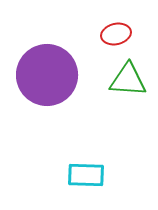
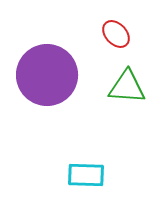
red ellipse: rotated 60 degrees clockwise
green triangle: moved 1 px left, 7 px down
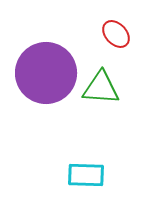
purple circle: moved 1 px left, 2 px up
green triangle: moved 26 px left, 1 px down
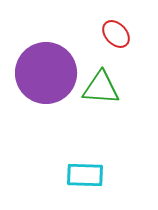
cyan rectangle: moved 1 px left
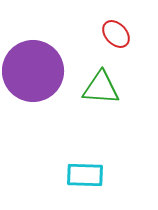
purple circle: moved 13 px left, 2 px up
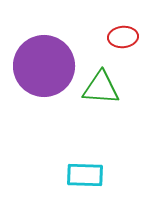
red ellipse: moved 7 px right, 3 px down; rotated 52 degrees counterclockwise
purple circle: moved 11 px right, 5 px up
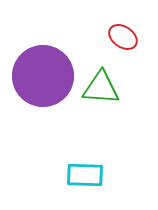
red ellipse: rotated 40 degrees clockwise
purple circle: moved 1 px left, 10 px down
